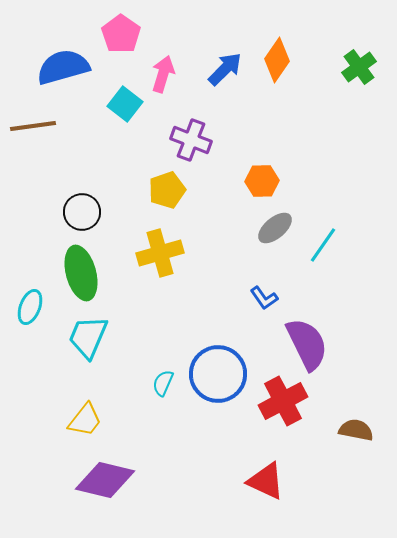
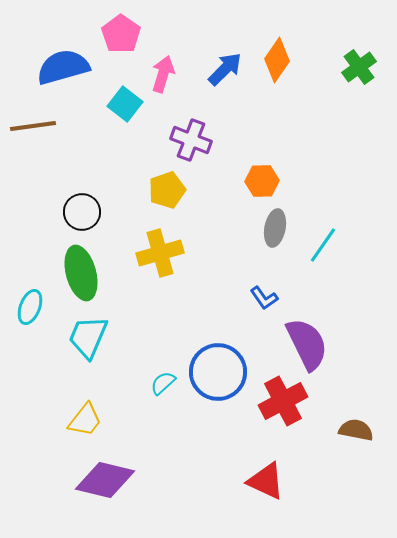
gray ellipse: rotated 39 degrees counterclockwise
blue circle: moved 2 px up
cyan semicircle: rotated 24 degrees clockwise
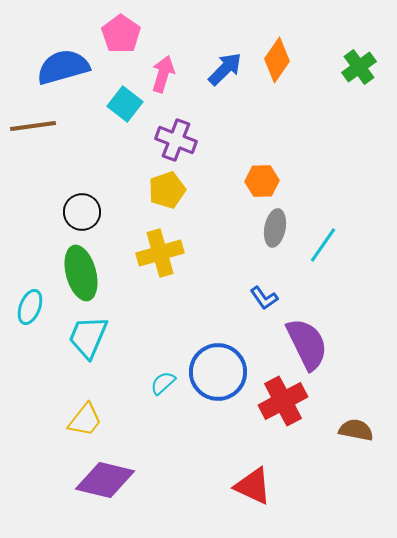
purple cross: moved 15 px left
red triangle: moved 13 px left, 5 px down
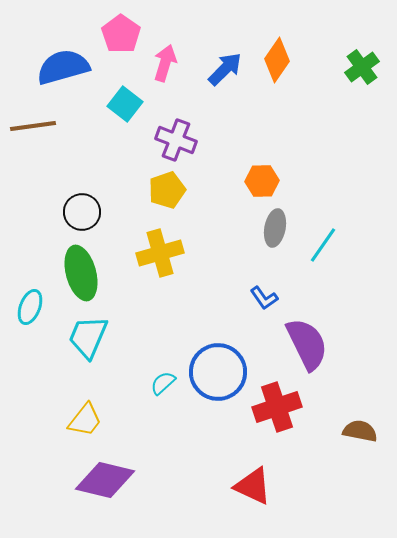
green cross: moved 3 px right
pink arrow: moved 2 px right, 11 px up
red cross: moved 6 px left, 6 px down; rotated 9 degrees clockwise
brown semicircle: moved 4 px right, 1 px down
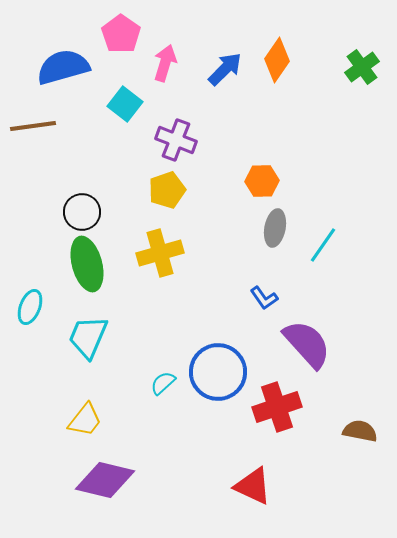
green ellipse: moved 6 px right, 9 px up
purple semicircle: rotated 16 degrees counterclockwise
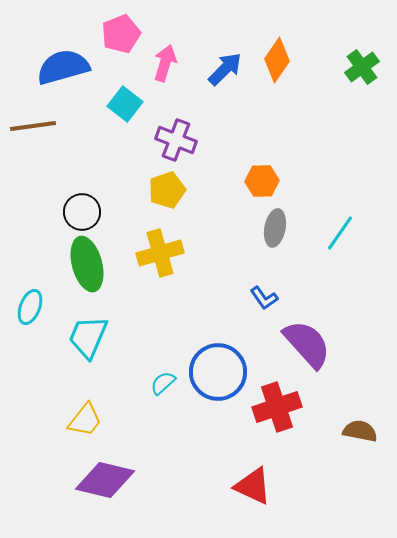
pink pentagon: rotated 15 degrees clockwise
cyan line: moved 17 px right, 12 px up
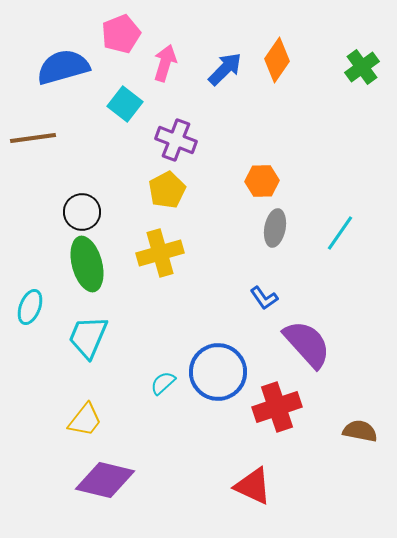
brown line: moved 12 px down
yellow pentagon: rotated 9 degrees counterclockwise
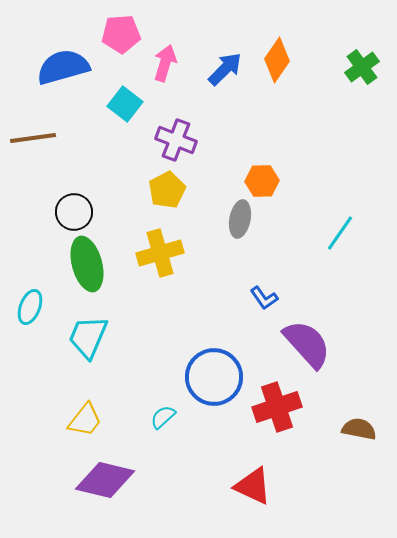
pink pentagon: rotated 18 degrees clockwise
black circle: moved 8 px left
gray ellipse: moved 35 px left, 9 px up
blue circle: moved 4 px left, 5 px down
cyan semicircle: moved 34 px down
brown semicircle: moved 1 px left, 2 px up
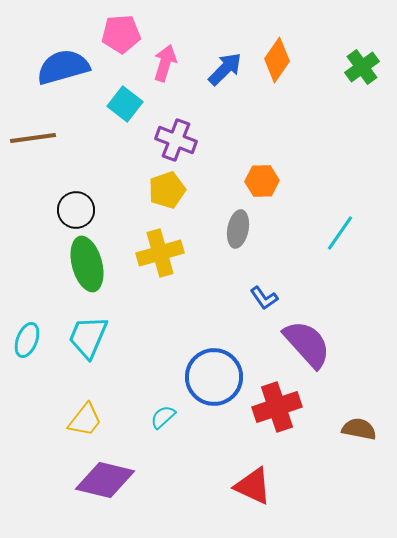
yellow pentagon: rotated 9 degrees clockwise
black circle: moved 2 px right, 2 px up
gray ellipse: moved 2 px left, 10 px down
cyan ellipse: moved 3 px left, 33 px down
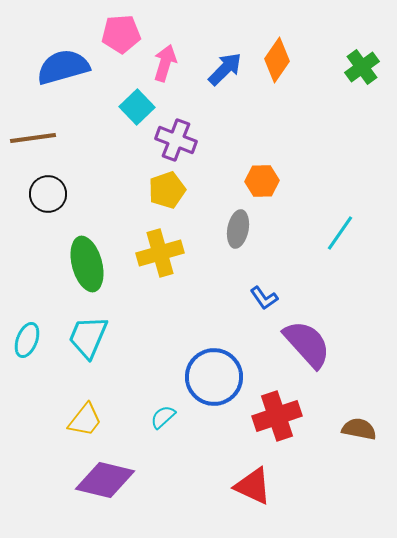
cyan square: moved 12 px right, 3 px down; rotated 8 degrees clockwise
black circle: moved 28 px left, 16 px up
red cross: moved 9 px down
